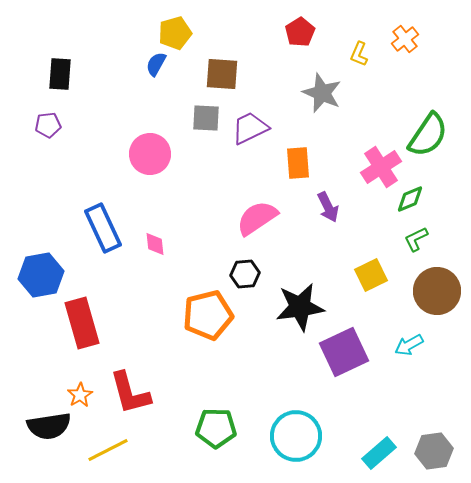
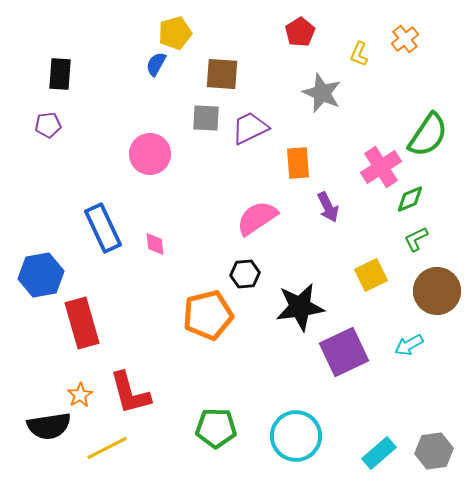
yellow line: moved 1 px left, 2 px up
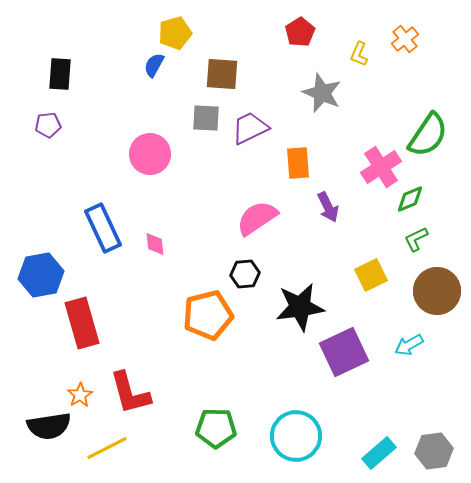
blue semicircle: moved 2 px left, 1 px down
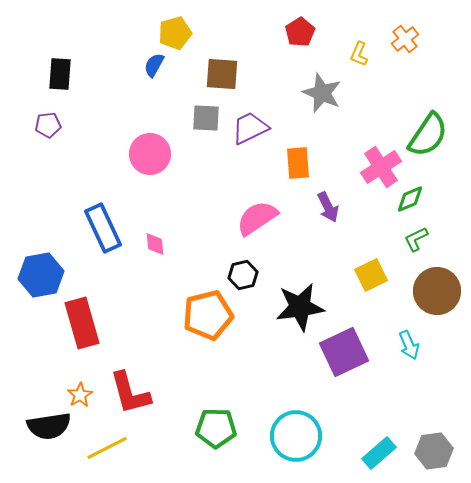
black hexagon: moved 2 px left, 1 px down; rotated 8 degrees counterclockwise
cyan arrow: rotated 84 degrees counterclockwise
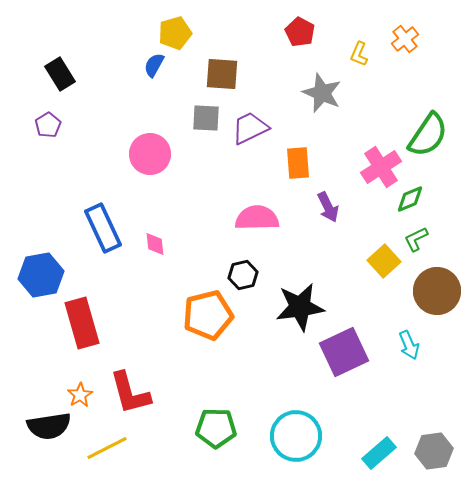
red pentagon: rotated 12 degrees counterclockwise
black rectangle: rotated 36 degrees counterclockwise
purple pentagon: rotated 25 degrees counterclockwise
pink semicircle: rotated 33 degrees clockwise
yellow square: moved 13 px right, 14 px up; rotated 16 degrees counterclockwise
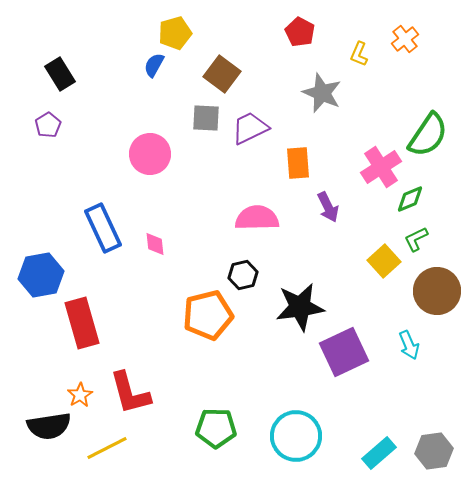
brown square: rotated 33 degrees clockwise
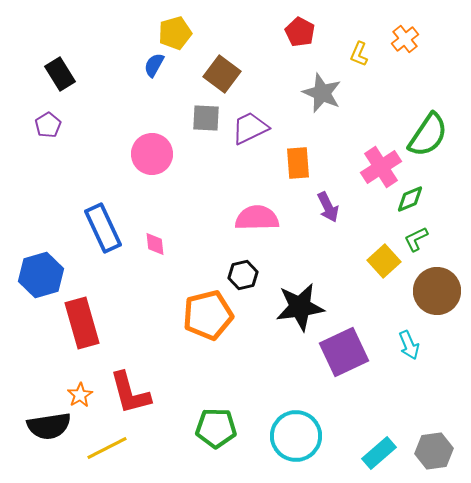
pink circle: moved 2 px right
blue hexagon: rotated 6 degrees counterclockwise
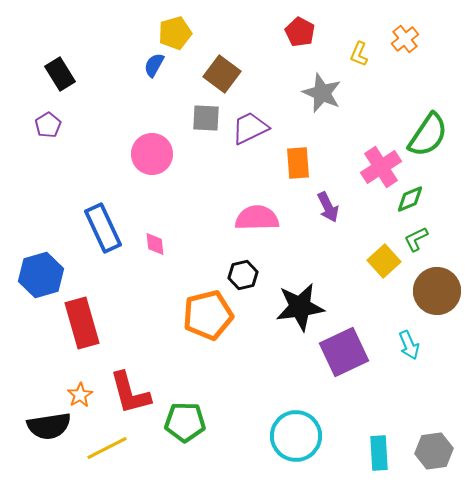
green pentagon: moved 31 px left, 6 px up
cyan rectangle: rotated 52 degrees counterclockwise
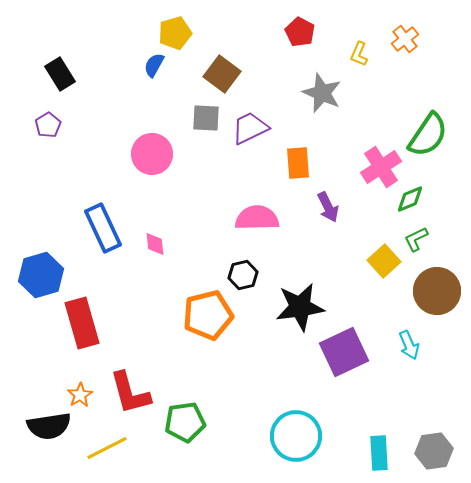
green pentagon: rotated 9 degrees counterclockwise
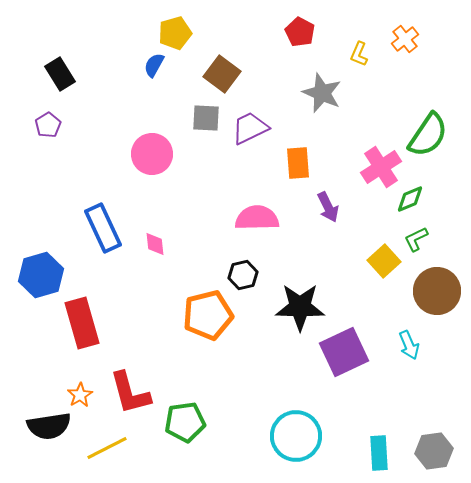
black star: rotated 9 degrees clockwise
